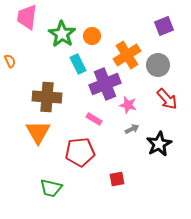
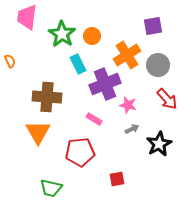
purple square: moved 11 px left; rotated 12 degrees clockwise
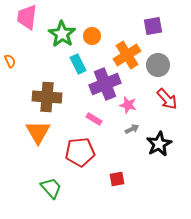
green trapezoid: rotated 145 degrees counterclockwise
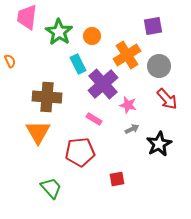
green star: moved 3 px left, 2 px up
gray circle: moved 1 px right, 1 px down
purple cross: moved 2 px left; rotated 20 degrees counterclockwise
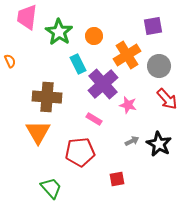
orange circle: moved 2 px right
gray arrow: moved 12 px down
black star: rotated 15 degrees counterclockwise
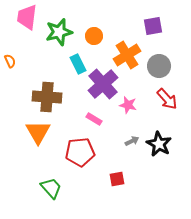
green star: rotated 24 degrees clockwise
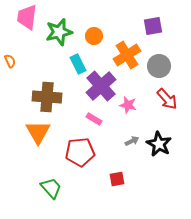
purple cross: moved 2 px left, 2 px down
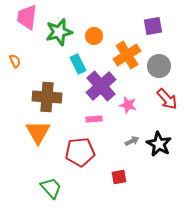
orange semicircle: moved 5 px right
pink rectangle: rotated 35 degrees counterclockwise
red square: moved 2 px right, 2 px up
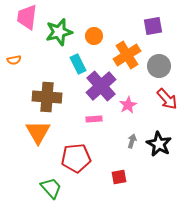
orange semicircle: moved 1 px left, 1 px up; rotated 104 degrees clockwise
pink star: rotated 30 degrees clockwise
gray arrow: rotated 48 degrees counterclockwise
red pentagon: moved 4 px left, 6 px down
